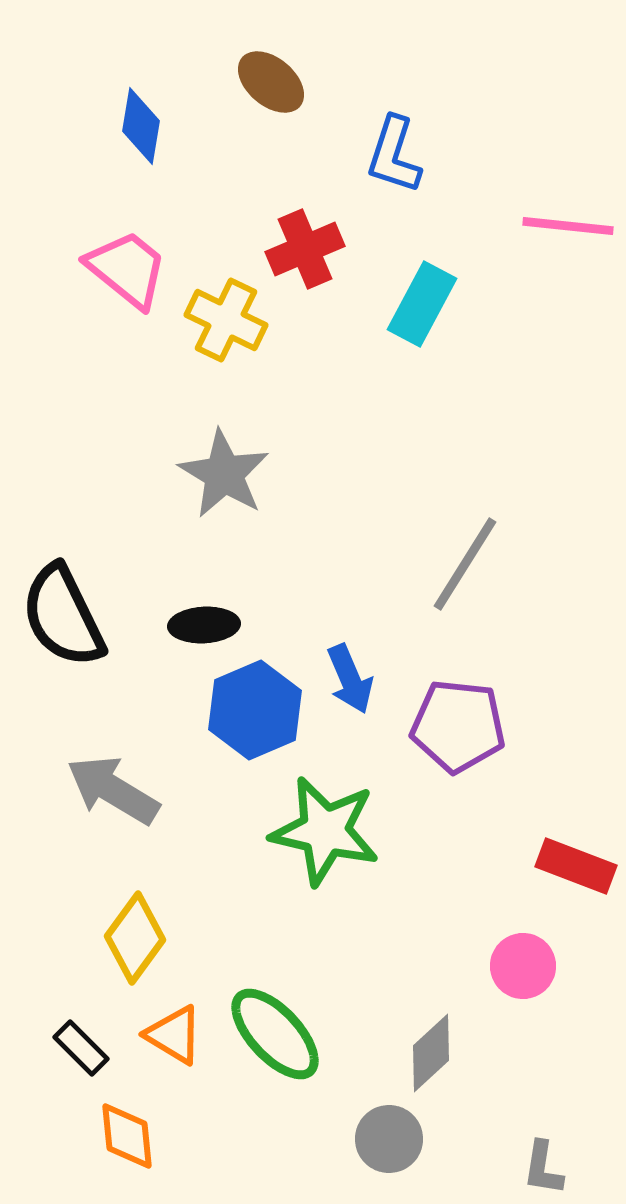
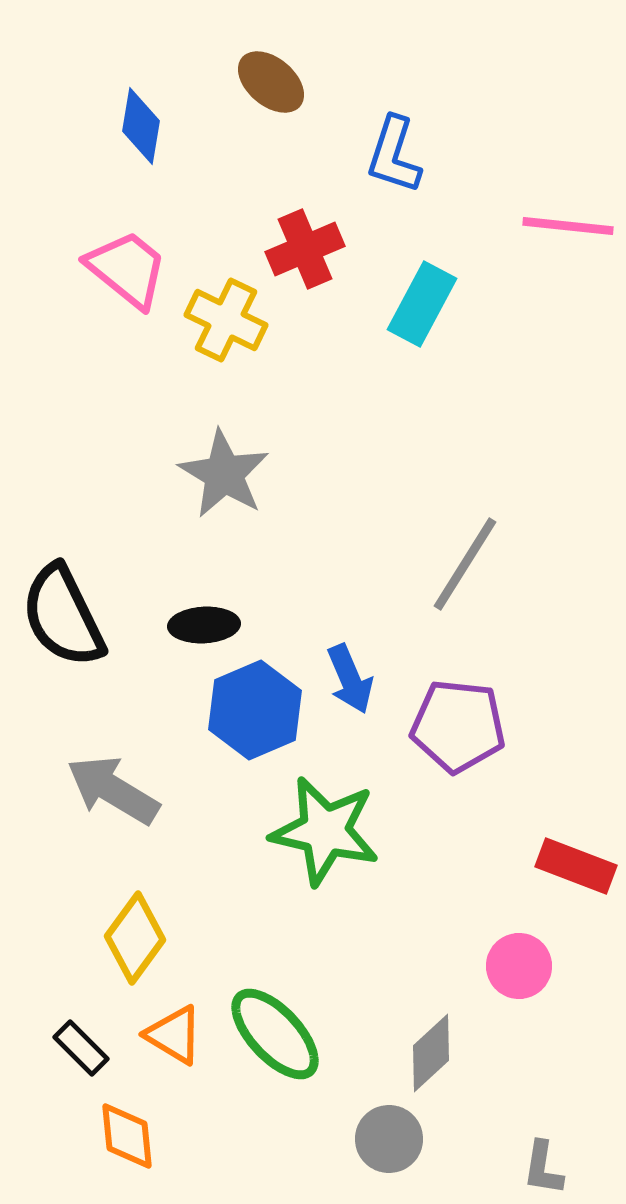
pink circle: moved 4 px left
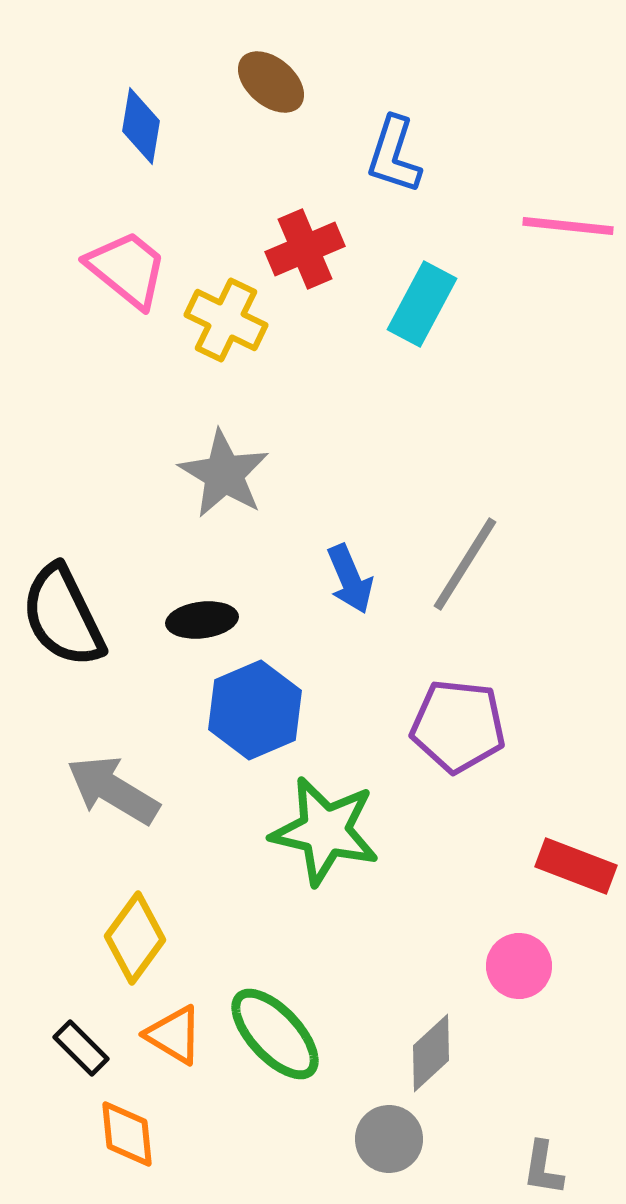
black ellipse: moved 2 px left, 5 px up; rotated 4 degrees counterclockwise
blue arrow: moved 100 px up
orange diamond: moved 2 px up
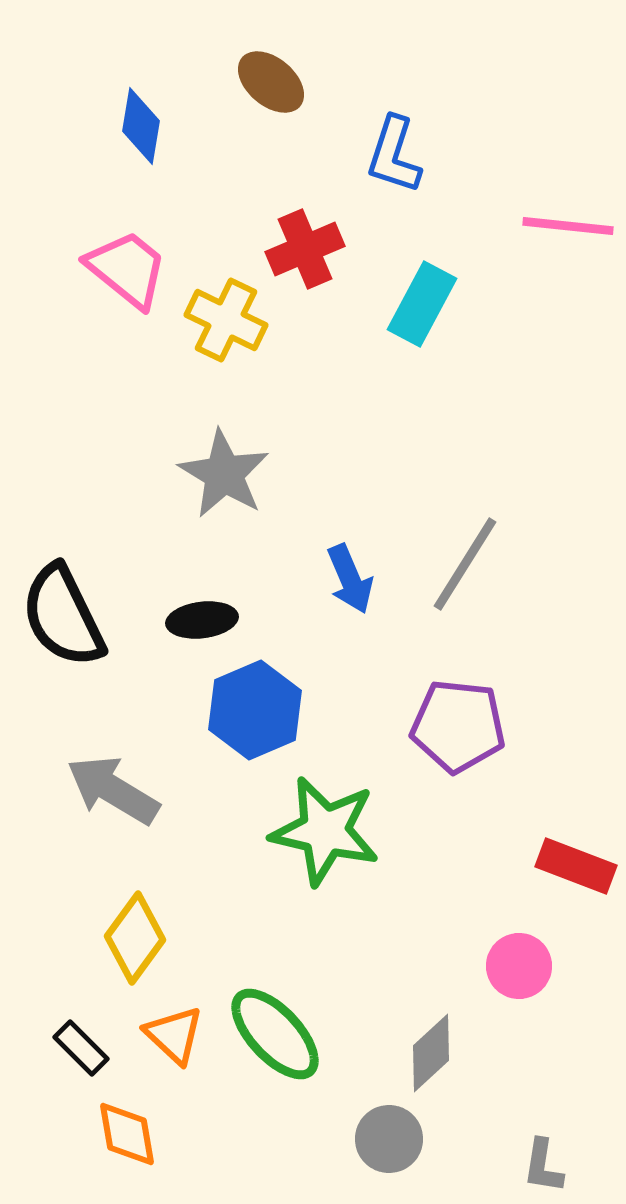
orange triangle: rotated 12 degrees clockwise
orange diamond: rotated 4 degrees counterclockwise
gray L-shape: moved 2 px up
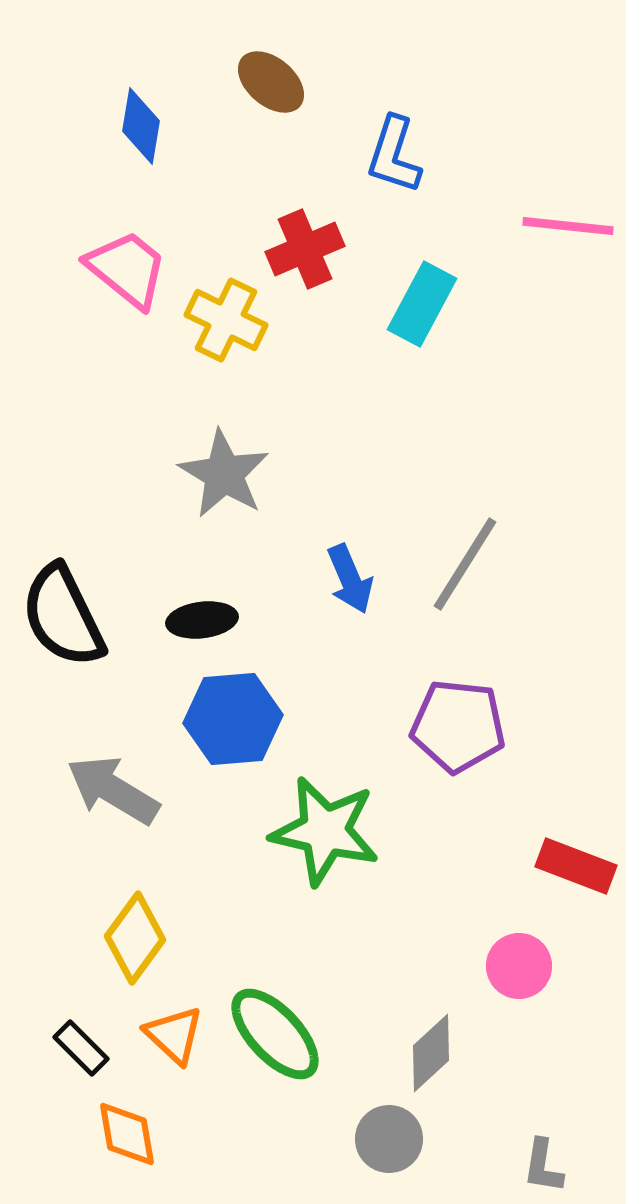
blue hexagon: moved 22 px left, 9 px down; rotated 18 degrees clockwise
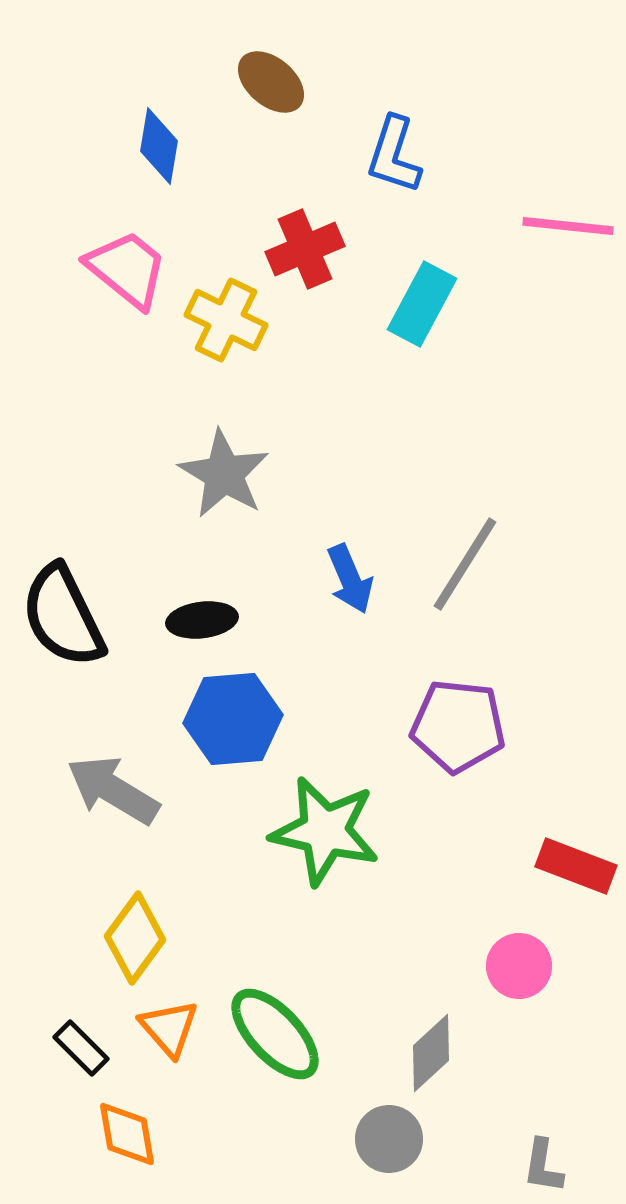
blue diamond: moved 18 px right, 20 px down
orange triangle: moved 5 px left, 7 px up; rotated 6 degrees clockwise
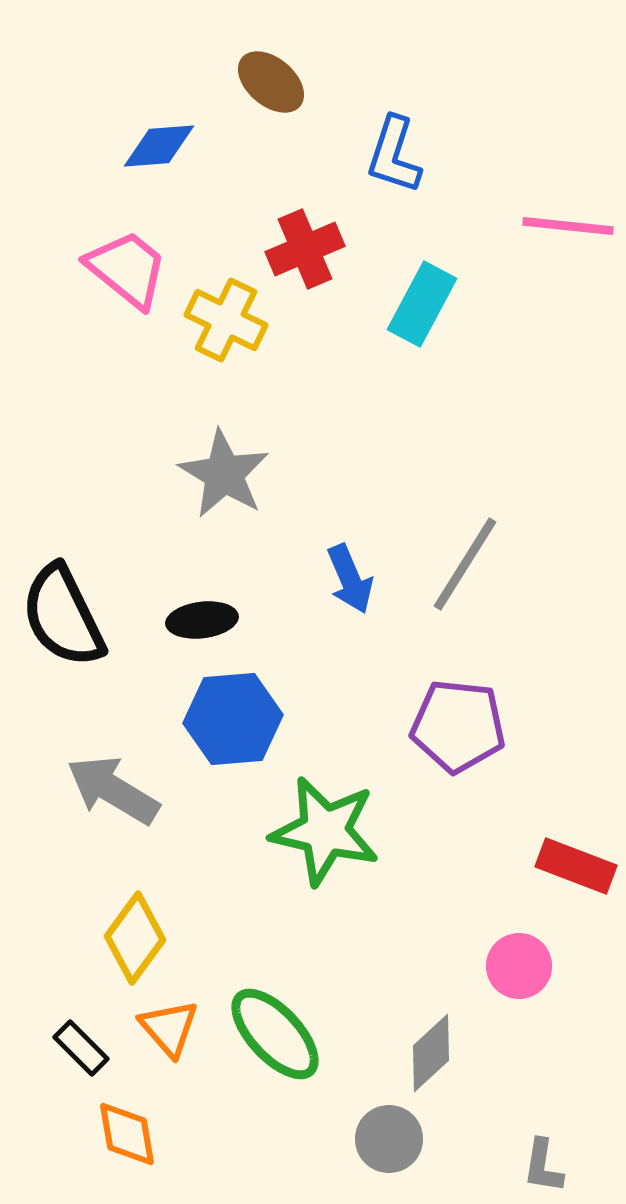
blue diamond: rotated 76 degrees clockwise
